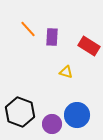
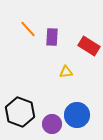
yellow triangle: rotated 24 degrees counterclockwise
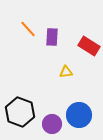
blue circle: moved 2 px right
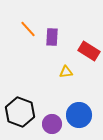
red rectangle: moved 5 px down
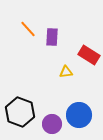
red rectangle: moved 4 px down
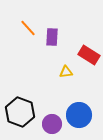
orange line: moved 1 px up
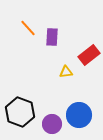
red rectangle: rotated 70 degrees counterclockwise
